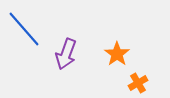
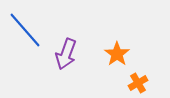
blue line: moved 1 px right, 1 px down
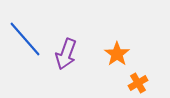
blue line: moved 9 px down
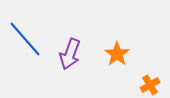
purple arrow: moved 4 px right
orange cross: moved 12 px right, 2 px down
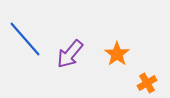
purple arrow: rotated 20 degrees clockwise
orange cross: moved 3 px left, 2 px up
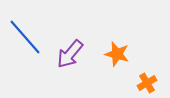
blue line: moved 2 px up
orange star: rotated 20 degrees counterclockwise
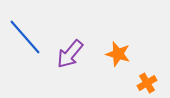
orange star: moved 1 px right
